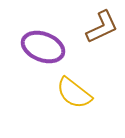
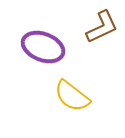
yellow semicircle: moved 2 px left, 3 px down
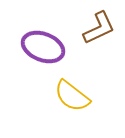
brown L-shape: moved 3 px left, 1 px down
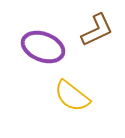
brown L-shape: moved 2 px left, 2 px down
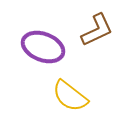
yellow semicircle: moved 2 px left
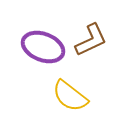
brown L-shape: moved 6 px left, 10 px down
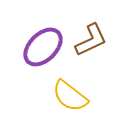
purple ellipse: rotated 66 degrees counterclockwise
